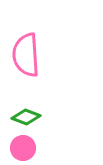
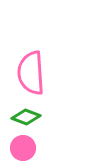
pink semicircle: moved 5 px right, 18 px down
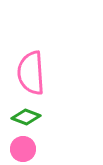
pink circle: moved 1 px down
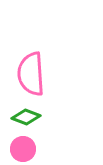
pink semicircle: moved 1 px down
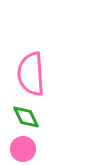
green diamond: rotated 44 degrees clockwise
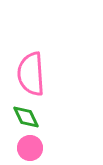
pink circle: moved 7 px right, 1 px up
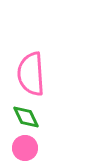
pink circle: moved 5 px left
